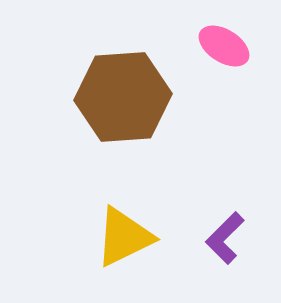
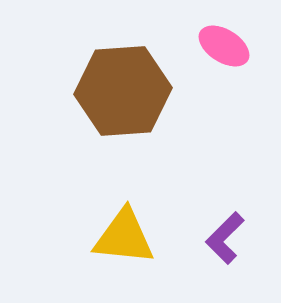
brown hexagon: moved 6 px up
yellow triangle: rotated 32 degrees clockwise
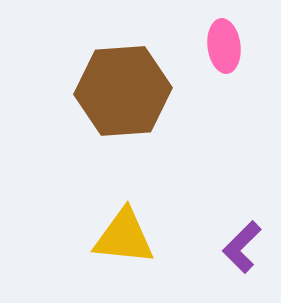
pink ellipse: rotated 51 degrees clockwise
purple L-shape: moved 17 px right, 9 px down
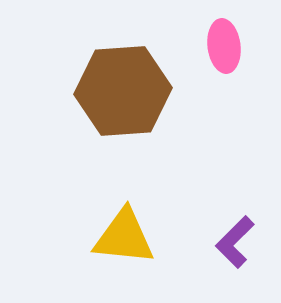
purple L-shape: moved 7 px left, 5 px up
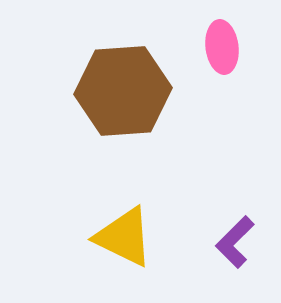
pink ellipse: moved 2 px left, 1 px down
yellow triangle: rotated 20 degrees clockwise
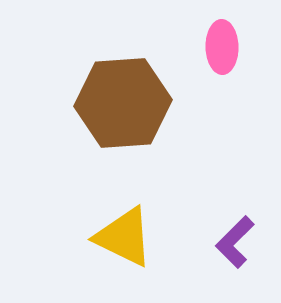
pink ellipse: rotated 6 degrees clockwise
brown hexagon: moved 12 px down
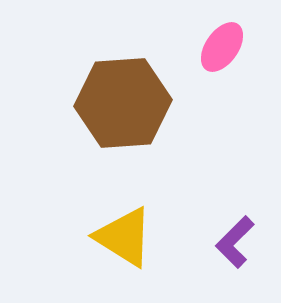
pink ellipse: rotated 36 degrees clockwise
yellow triangle: rotated 6 degrees clockwise
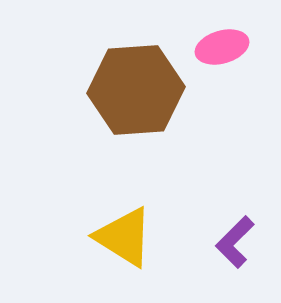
pink ellipse: rotated 39 degrees clockwise
brown hexagon: moved 13 px right, 13 px up
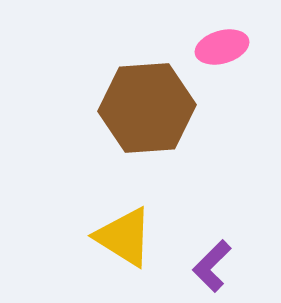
brown hexagon: moved 11 px right, 18 px down
purple L-shape: moved 23 px left, 24 px down
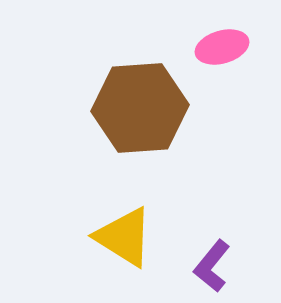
brown hexagon: moved 7 px left
purple L-shape: rotated 6 degrees counterclockwise
